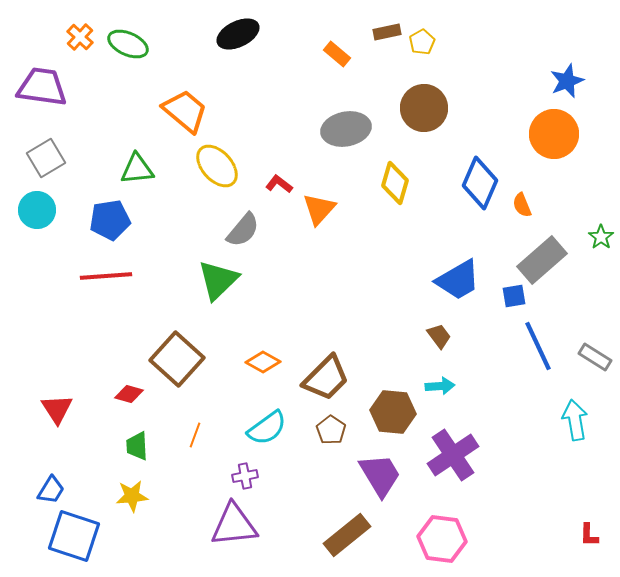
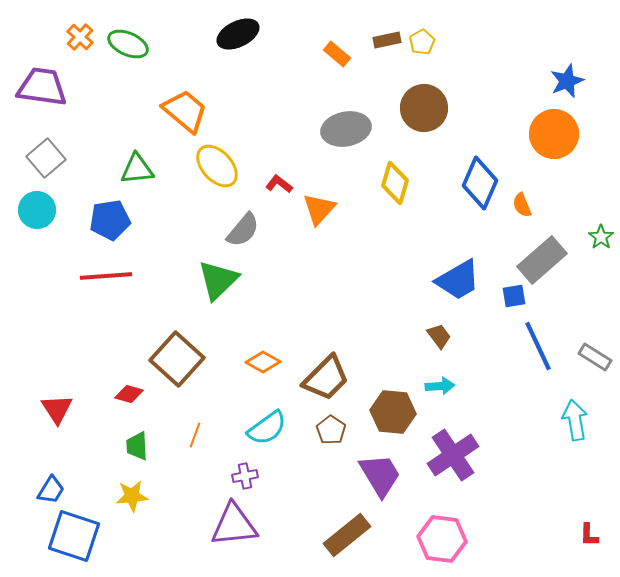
brown rectangle at (387, 32): moved 8 px down
gray square at (46, 158): rotated 9 degrees counterclockwise
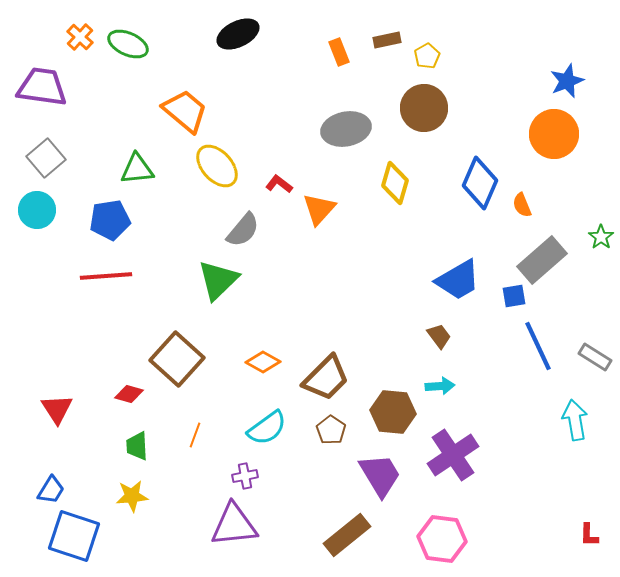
yellow pentagon at (422, 42): moved 5 px right, 14 px down
orange rectangle at (337, 54): moved 2 px right, 2 px up; rotated 28 degrees clockwise
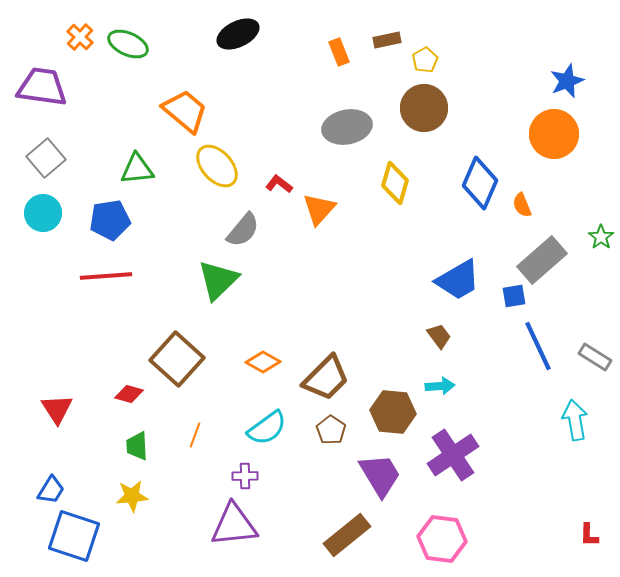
yellow pentagon at (427, 56): moved 2 px left, 4 px down
gray ellipse at (346, 129): moved 1 px right, 2 px up
cyan circle at (37, 210): moved 6 px right, 3 px down
purple cross at (245, 476): rotated 10 degrees clockwise
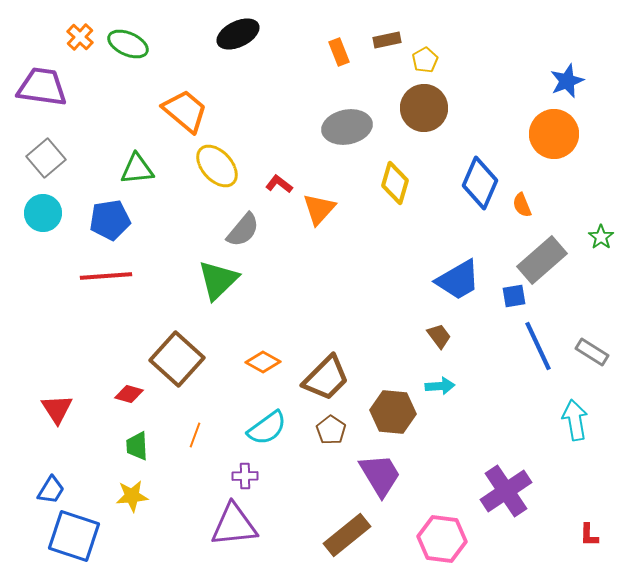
gray rectangle at (595, 357): moved 3 px left, 5 px up
purple cross at (453, 455): moved 53 px right, 36 px down
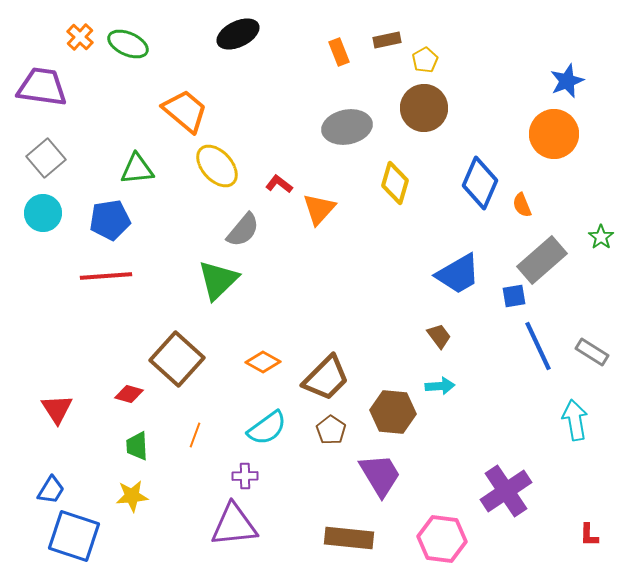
blue trapezoid at (458, 280): moved 6 px up
brown rectangle at (347, 535): moved 2 px right, 3 px down; rotated 45 degrees clockwise
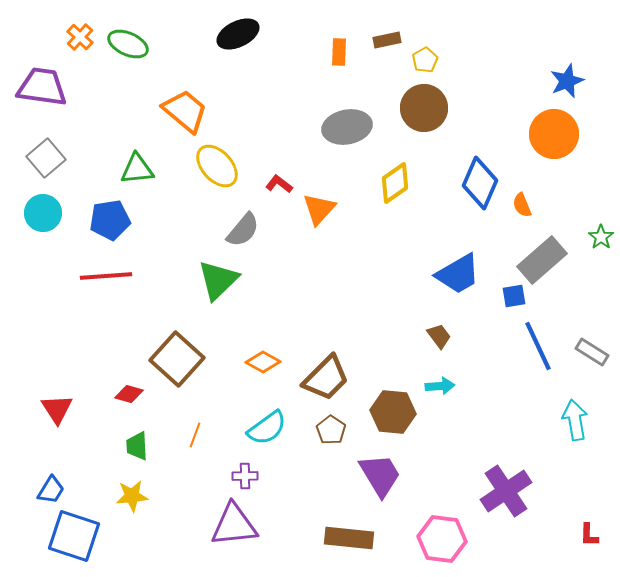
orange rectangle at (339, 52): rotated 24 degrees clockwise
yellow diamond at (395, 183): rotated 39 degrees clockwise
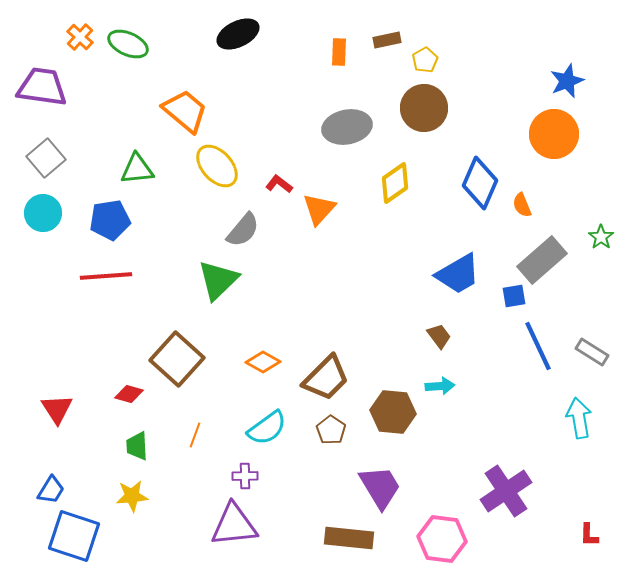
cyan arrow at (575, 420): moved 4 px right, 2 px up
purple trapezoid at (380, 475): moved 12 px down
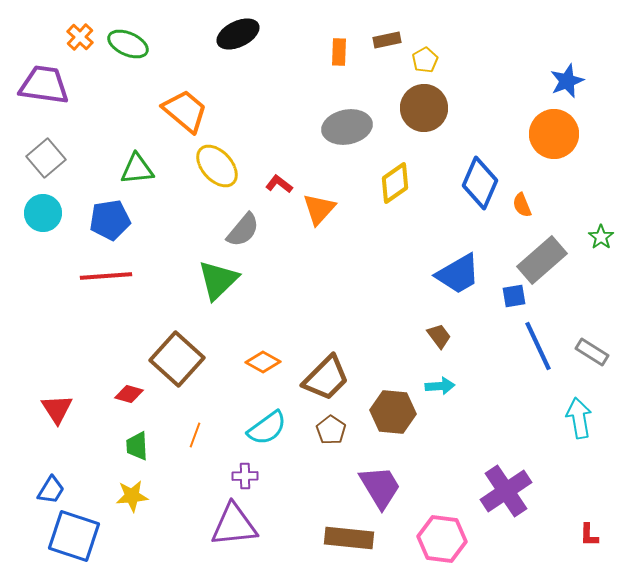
purple trapezoid at (42, 87): moved 2 px right, 2 px up
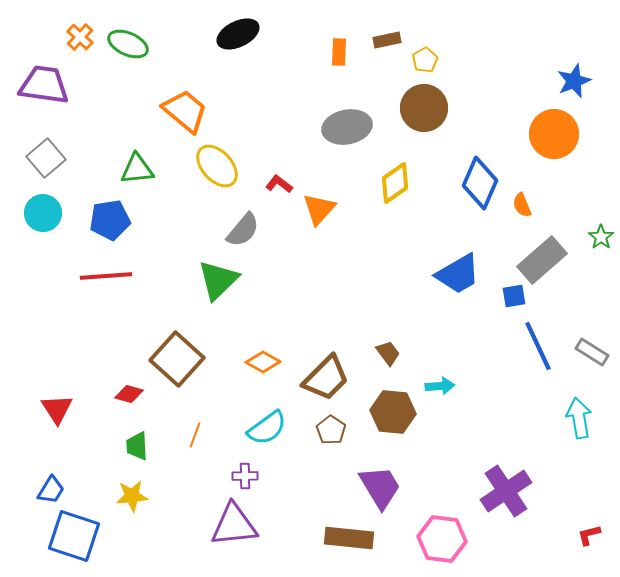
blue star at (567, 81): moved 7 px right
brown trapezoid at (439, 336): moved 51 px left, 17 px down
red L-shape at (589, 535): rotated 75 degrees clockwise
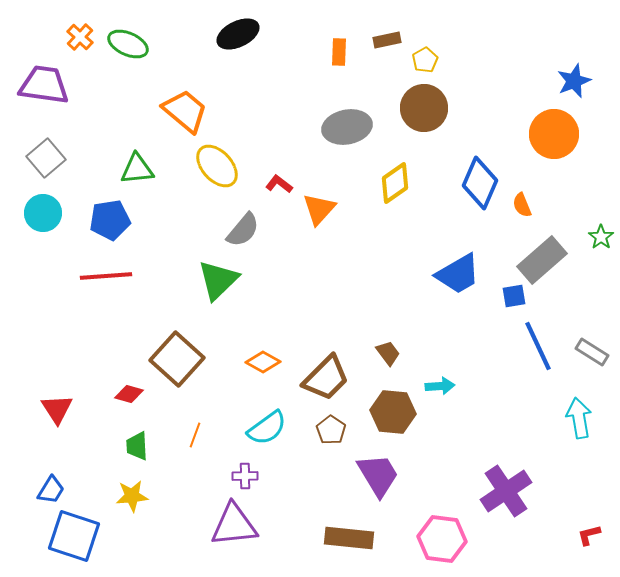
purple trapezoid at (380, 487): moved 2 px left, 12 px up
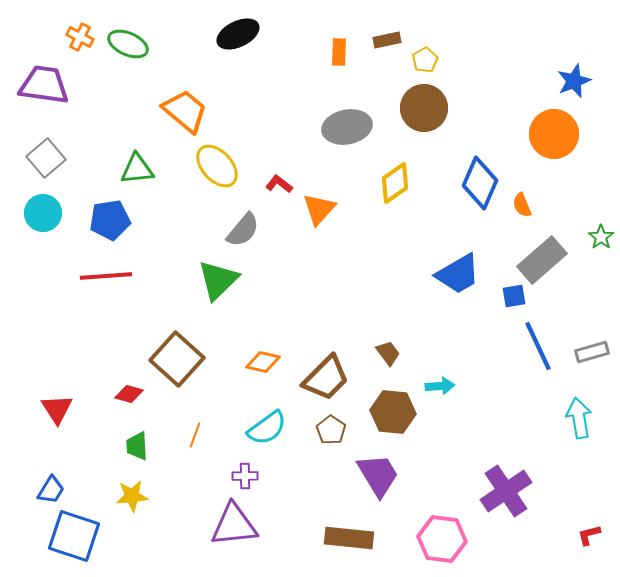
orange cross at (80, 37): rotated 16 degrees counterclockwise
gray rectangle at (592, 352): rotated 48 degrees counterclockwise
orange diamond at (263, 362): rotated 16 degrees counterclockwise
